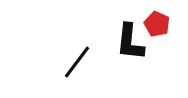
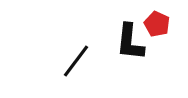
black line: moved 1 px left, 1 px up
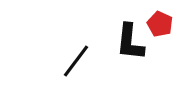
red pentagon: moved 3 px right
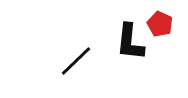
black line: rotated 9 degrees clockwise
